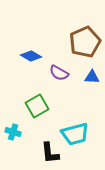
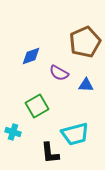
blue diamond: rotated 50 degrees counterclockwise
blue triangle: moved 6 px left, 8 px down
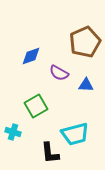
green square: moved 1 px left
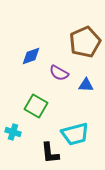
green square: rotated 30 degrees counterclockwise
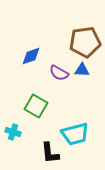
brown pentagon: rotated 16 degrees clockwise
blue triangle: moved 4 px left, 15 px up
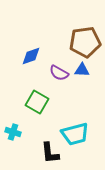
green square: moved 1 px right, 4 px up
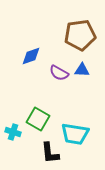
brown pentagon: moved 5 px left, 7 px up
green square: moved 1 px right, 17 px down
cyan trapezoid: rotated 24 degrees clockwise
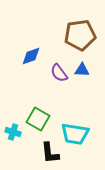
purple semicircle: rotated 24 degrees clockwise
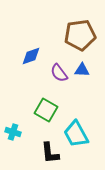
green square: moved 8 px right, 9 px up
cyan trapezoid: moved 1 px right; rotated 52 degrees clockwise
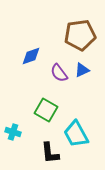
blue triangle: rotated 28 degrees counterclockwise
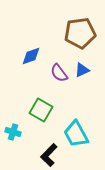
brown pentagon: moved 2 px up
green square: moved 5 px left
black L-shape: moved 1 px left, 2 px down; rotated 50 degrees clockwise
